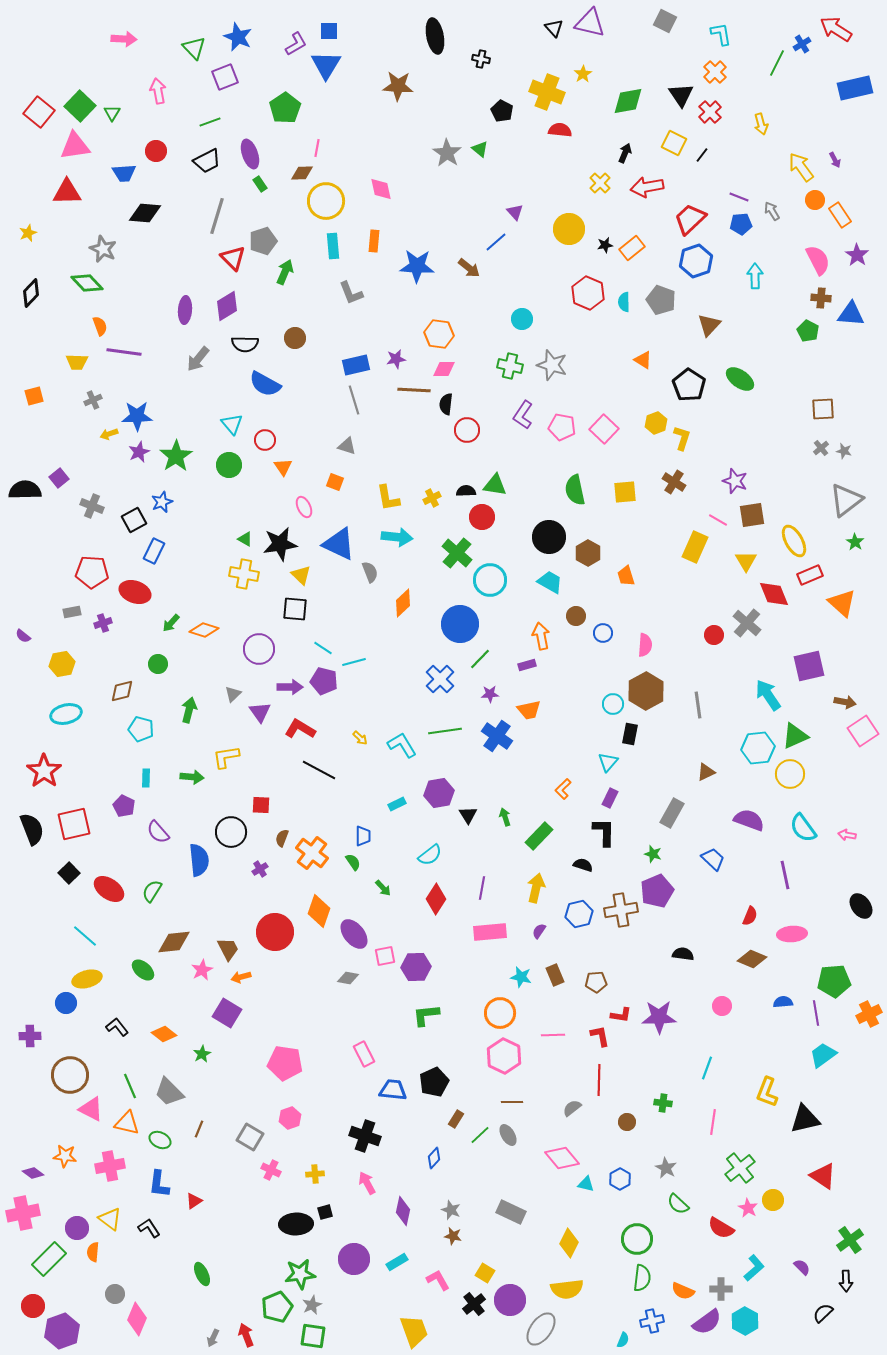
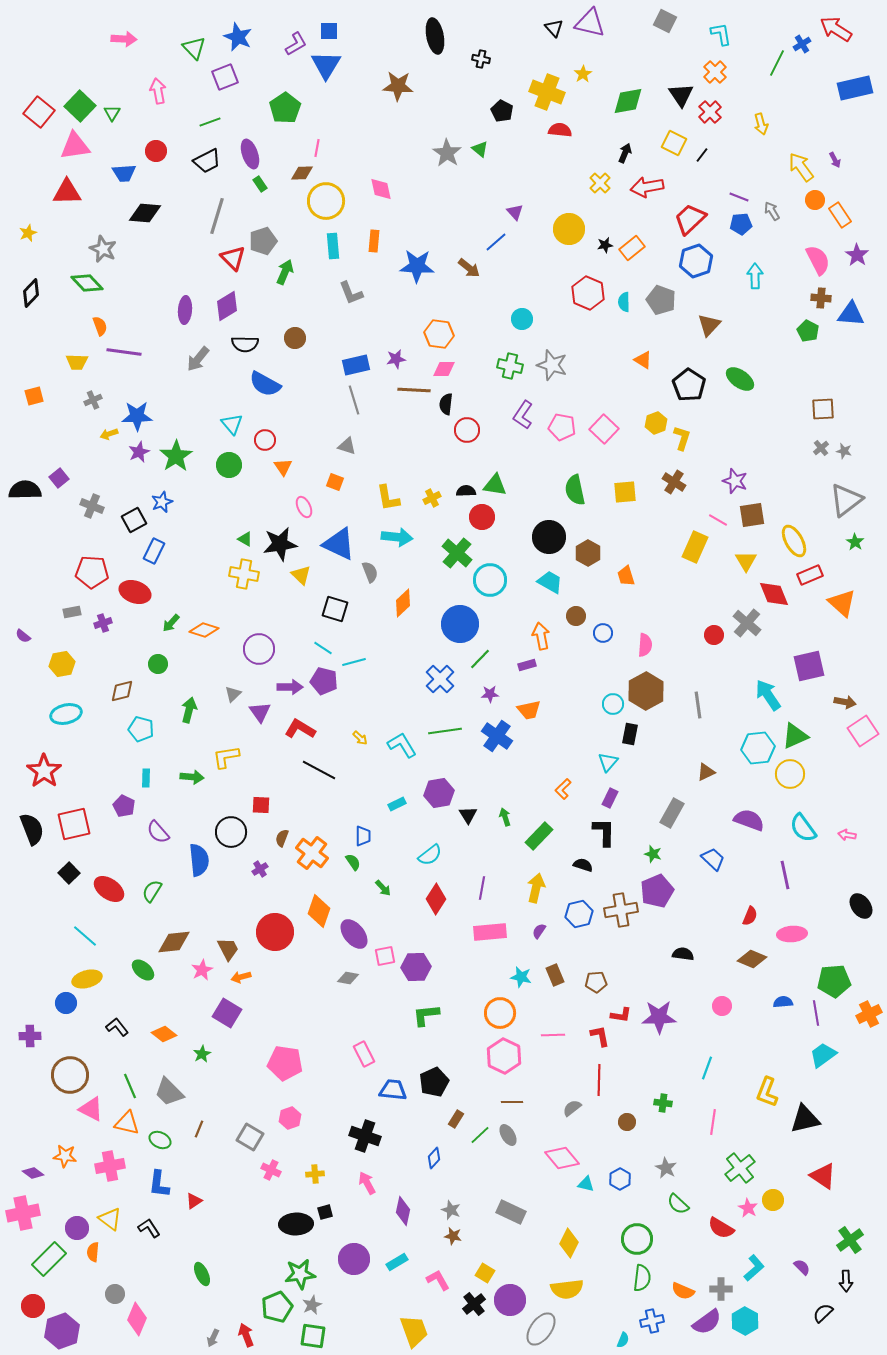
black square at (295, 609): moved 40 px right; rotated 12 degrees clockwise
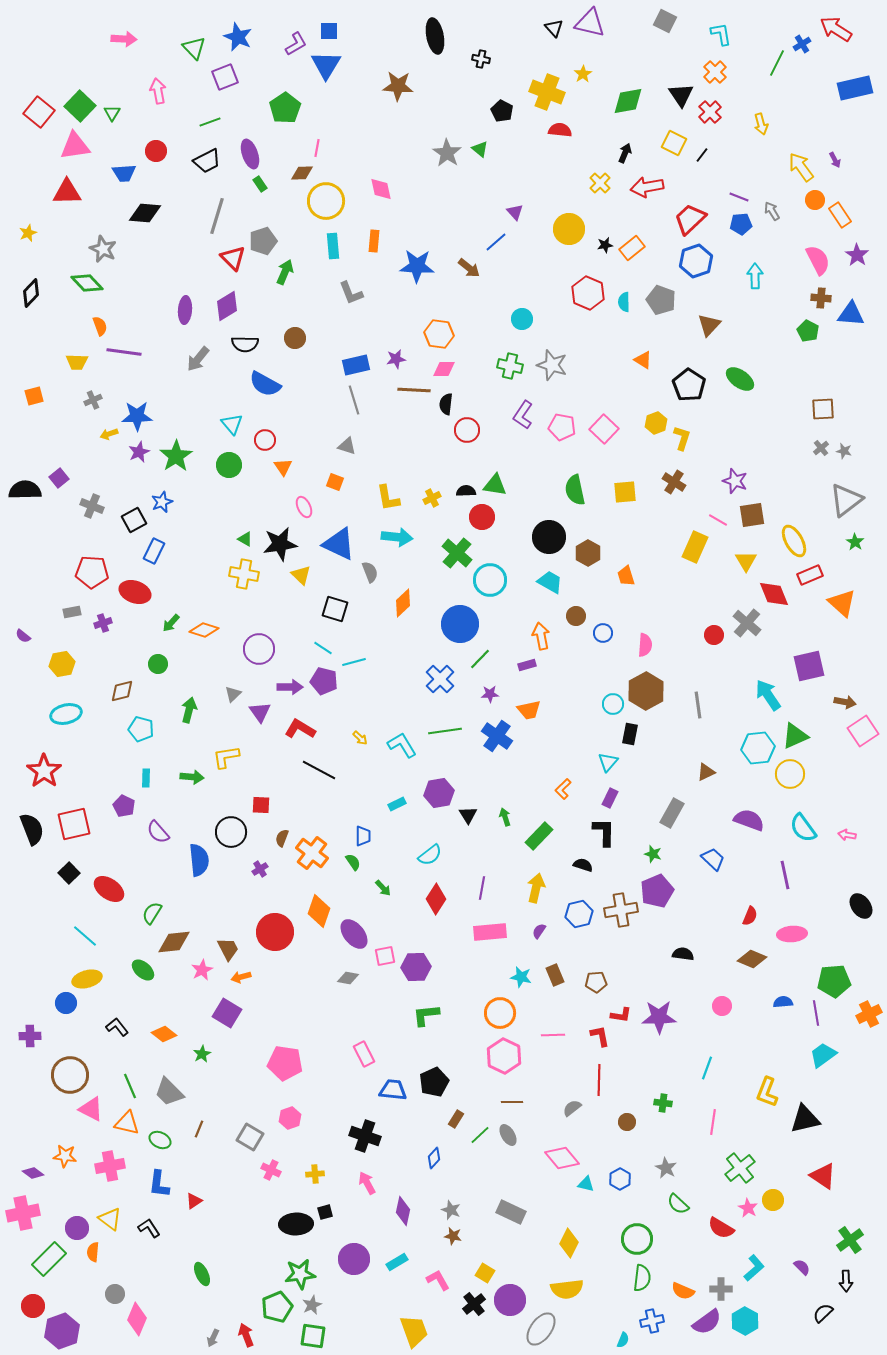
green semicircle at (152, 891): moved 22 px down
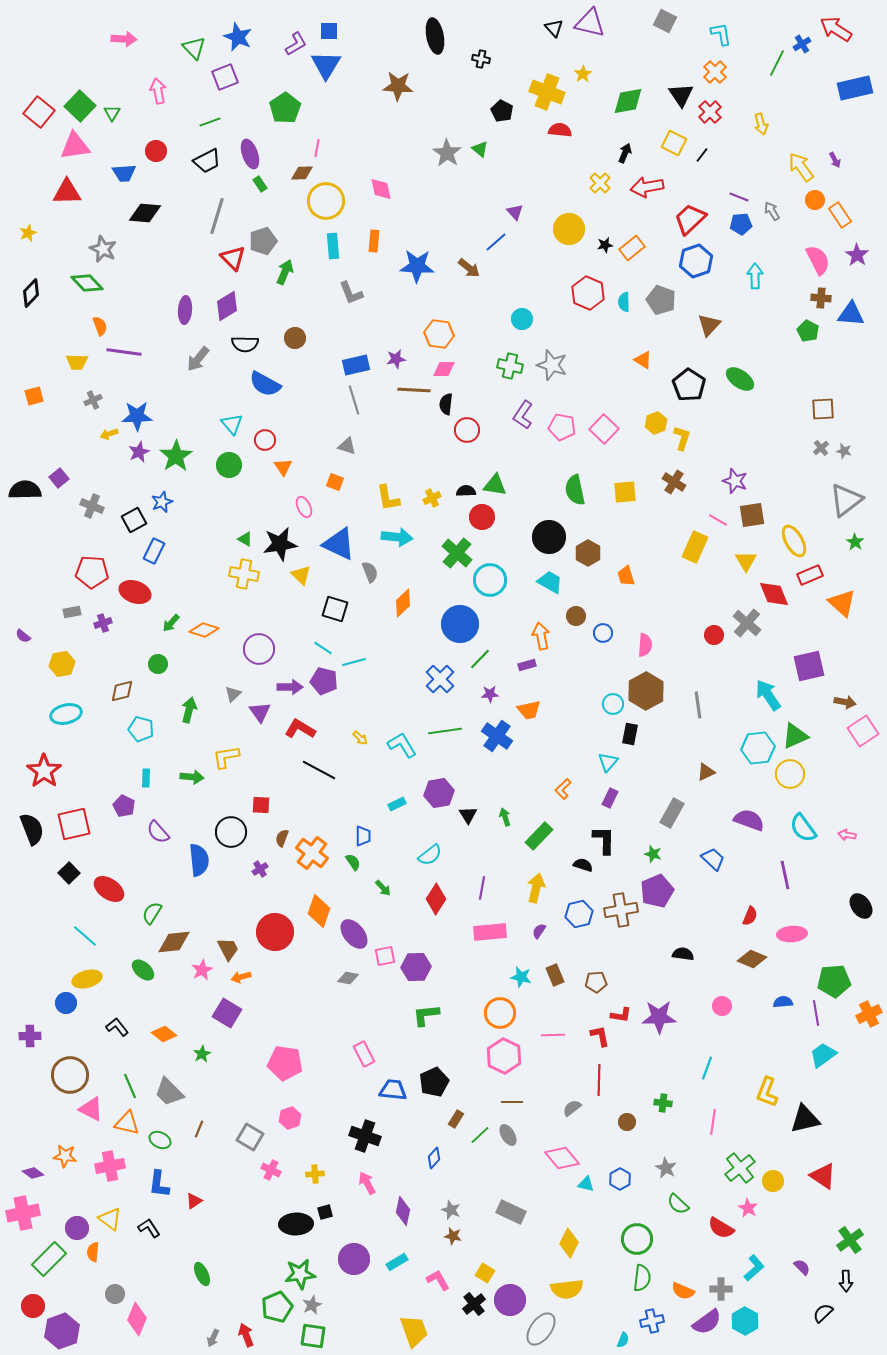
black L-shape at (604, 832): moved 8 px down
yellow circle at (773, 1200): moved 19 px up
